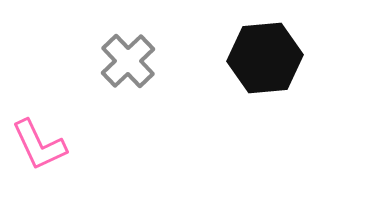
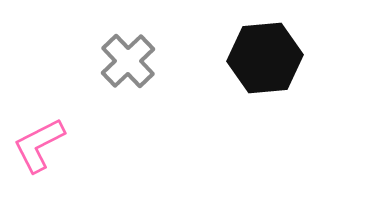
pink L-shape: rotated 88 degrees clockwise
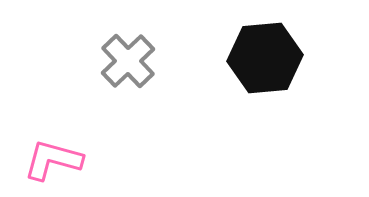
pink L-shape: moved 14 px right, 15 px down; rotated 42 degrees clockwise
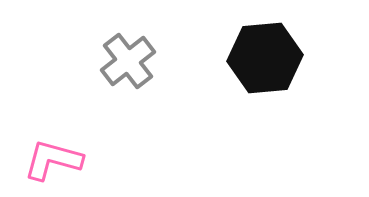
gray cross: rotated 6 degrees clockwise
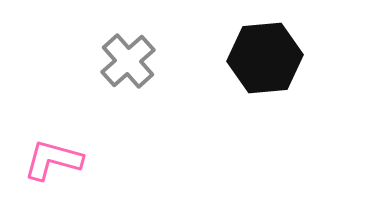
gray cross: rotated 4 degrees counterclockwise
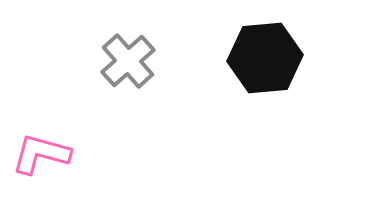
pink L-shape: moved 12 px left, 6 px up
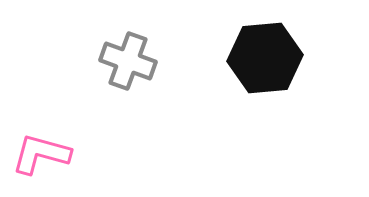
gray cross: rotated 28 degrees counterclockwise
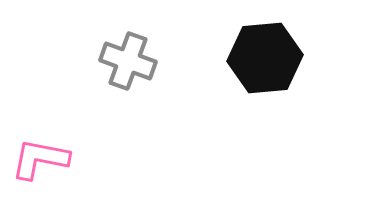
pink L-shape: moved 1 px left, 5 px down; rotated 4 degrees counterclockwise
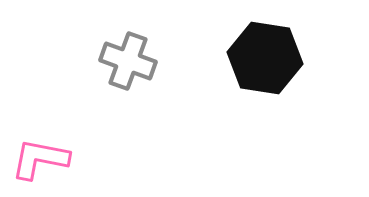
black hexagon: rotated 14 degrees clockwise
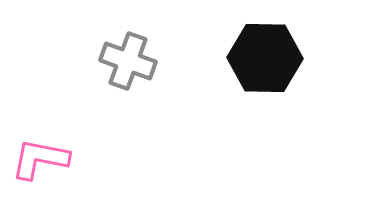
black hexagon: rotated 8 degrees counterclockwise
